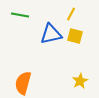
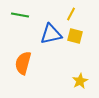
orange semicircle: moved 20 px up
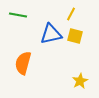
green line: moved 2 px left
